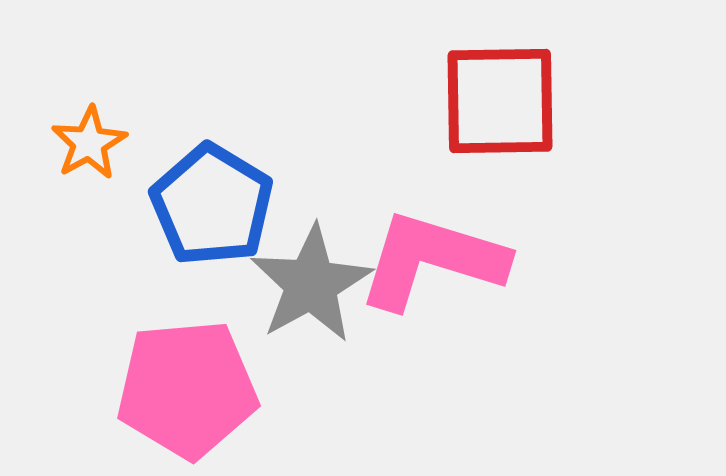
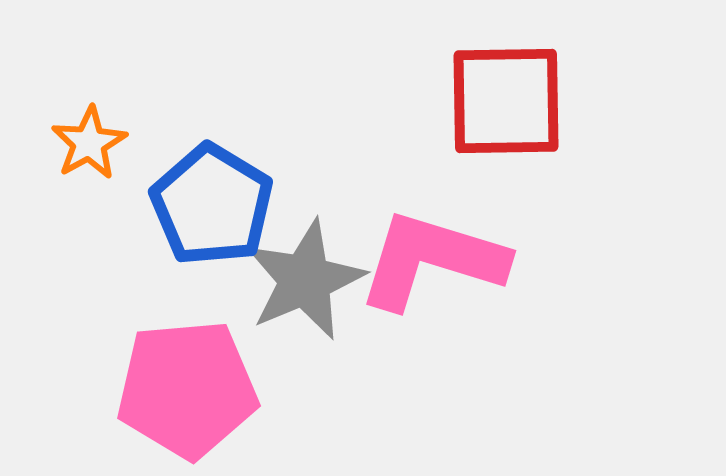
red square: moved 6 px right
gray star: moved 6 px left, 4 px up; rotated 6 degrees clockwise
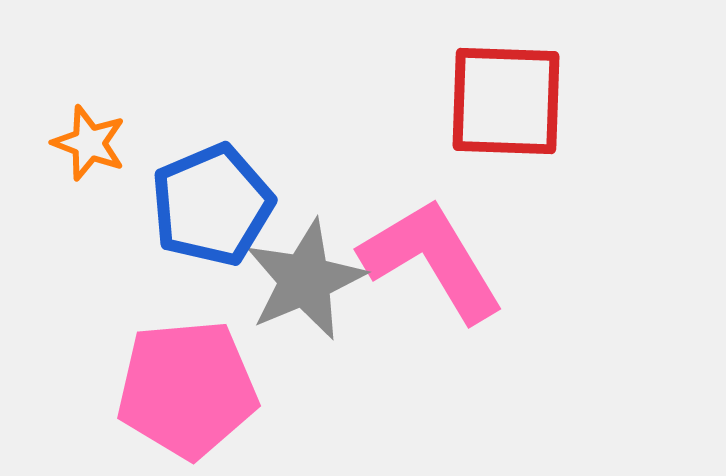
red square: rotated 3 degrees clockwise
orange star: rotated 22 degrees counterclockwise
blue pentagon: rotated 18 degrees clockwise
pink L-shape: rotated 42 degrees clockwise
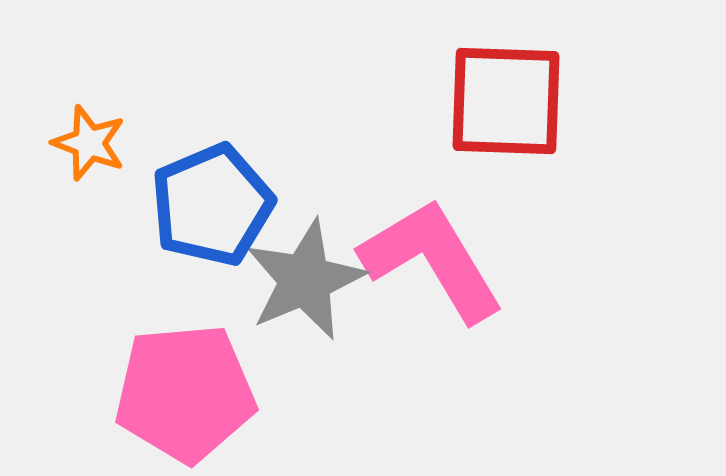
pink pentagon: moved 2 px left, 4 px down
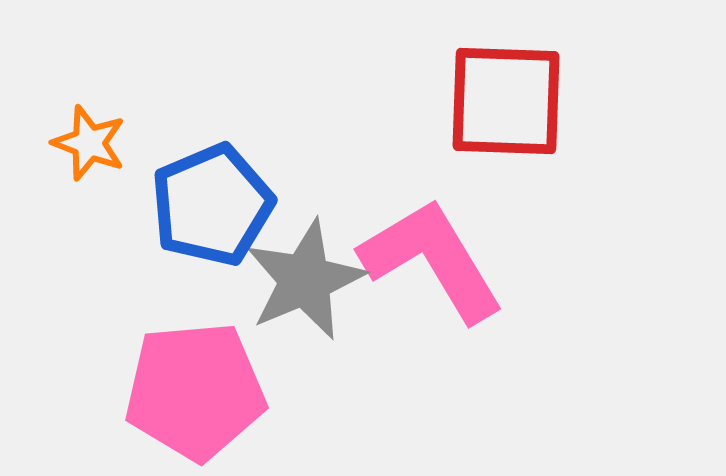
pink pentagon: moved 10 px right, 2 px up
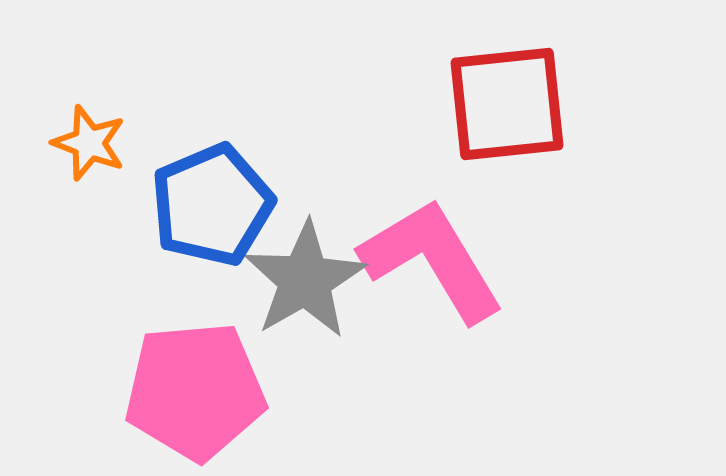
red square: moved 1 px right, 3 px down; rotated 8 degrees counterclockwise
gray star: rotated 7 degrees counterclockwise
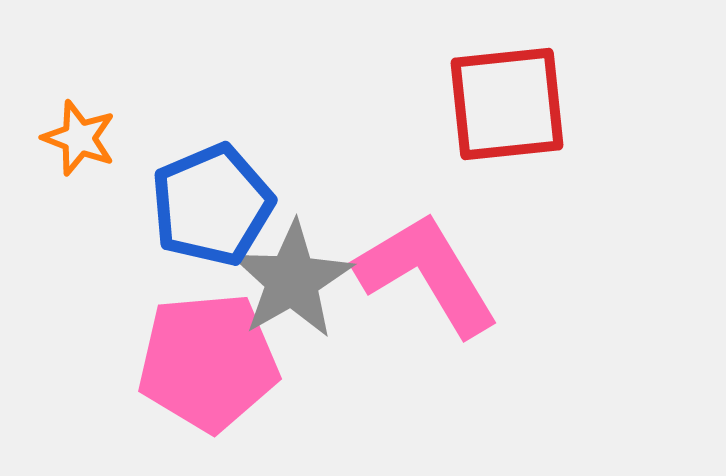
orange star: moved 10 px left, 5 px up
pink L-shape: moved 5 px left, 14 px down
gray star: moved 13 px left
pink pentagon: moved 13 px right, 29 px up
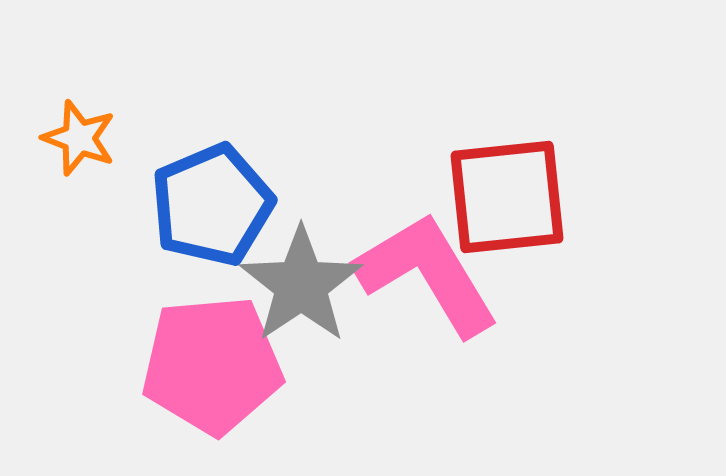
red square: moved 93 px down
gray star: moved 9 px right, 5 px down; rotated 4 degrees counterclockwise
pink pentagon: moved 4 px right, 3 px down
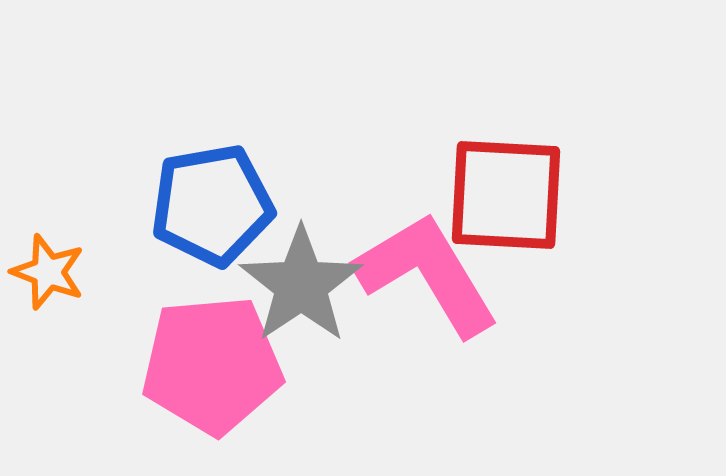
orange star: moved 31 px left, 134 px down
red square: moved 1 px left, 2 px up; rotated 9 degrees clockwise
blue pentagon: rotated 13 degrees clockwise
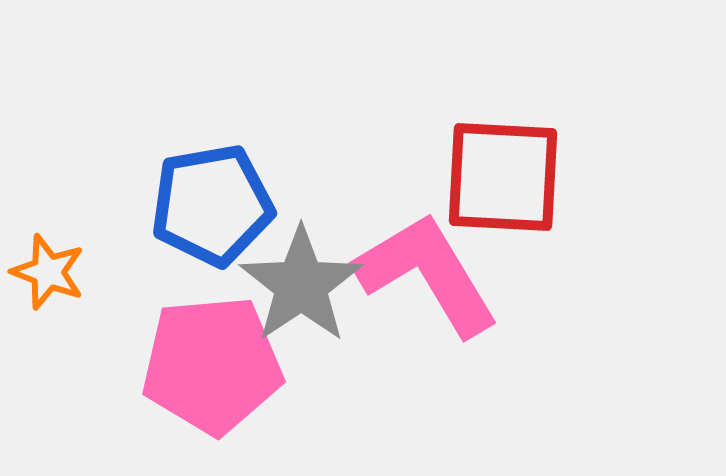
red square: moved 3 px left, 18 px up
